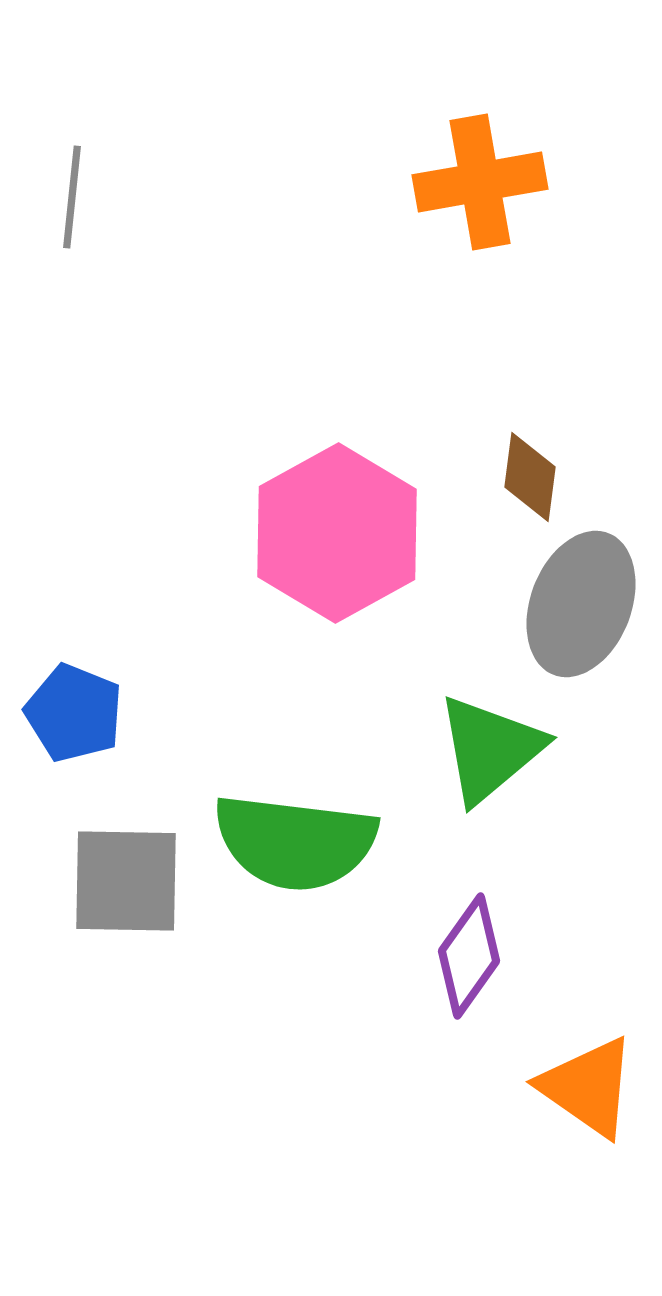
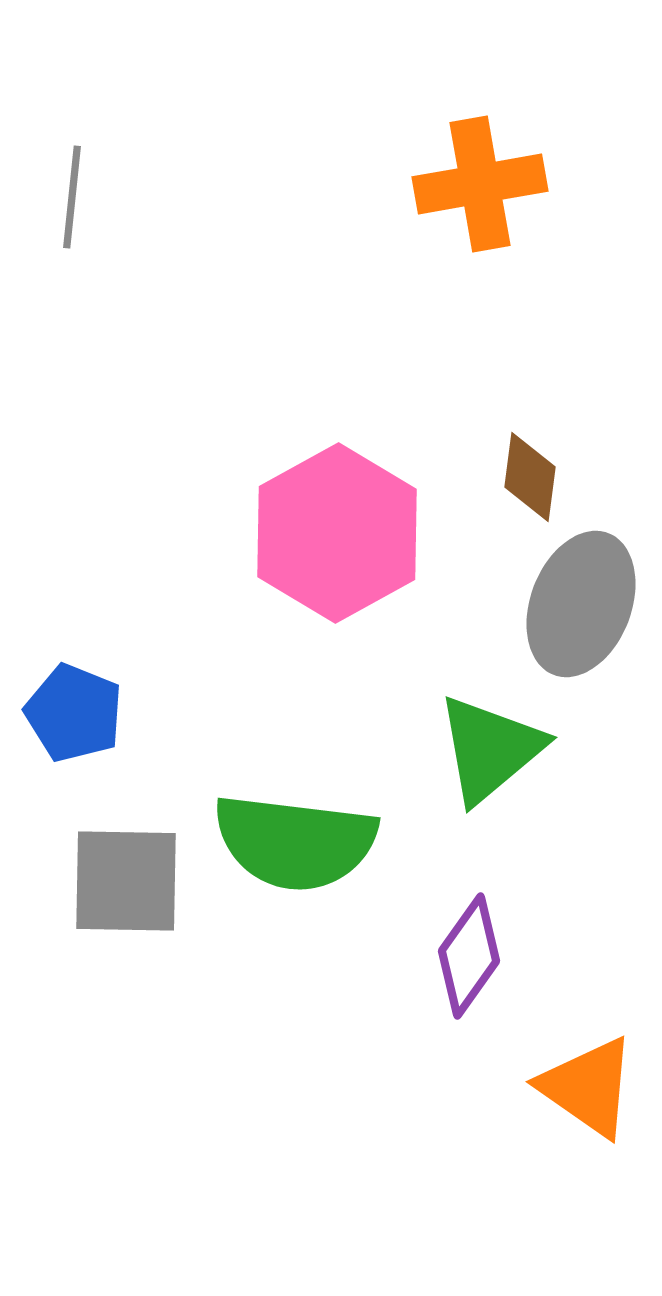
orange cross: moved 2 px down
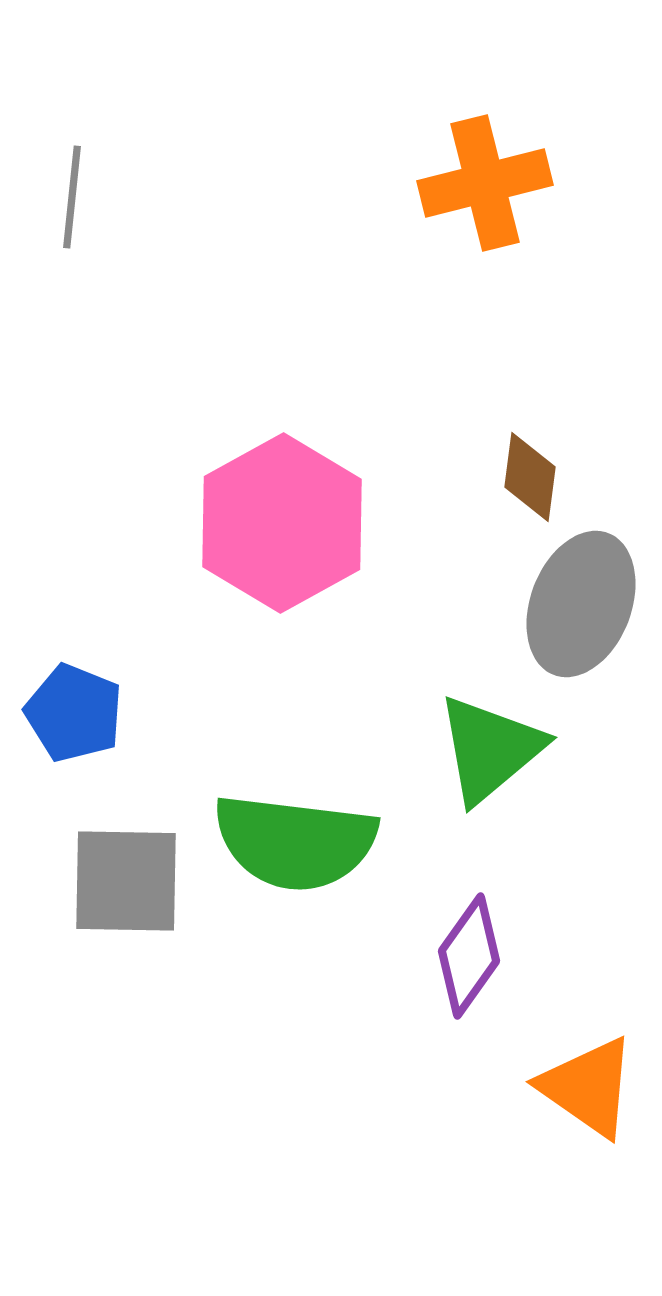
orange cross: moved 5 px right, 1 px up; rotated 4 degrees counterclockwise
pink hexagon: moved 55 px left, 10 px up
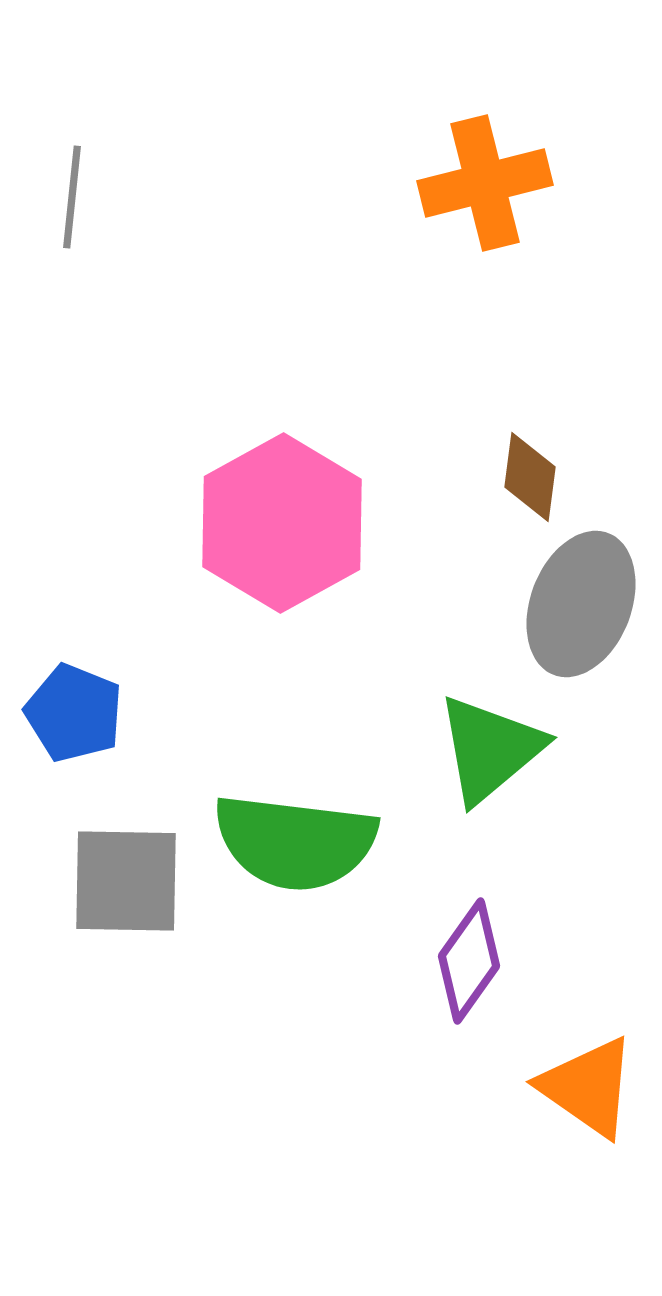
purple diamond: moved 5 px down
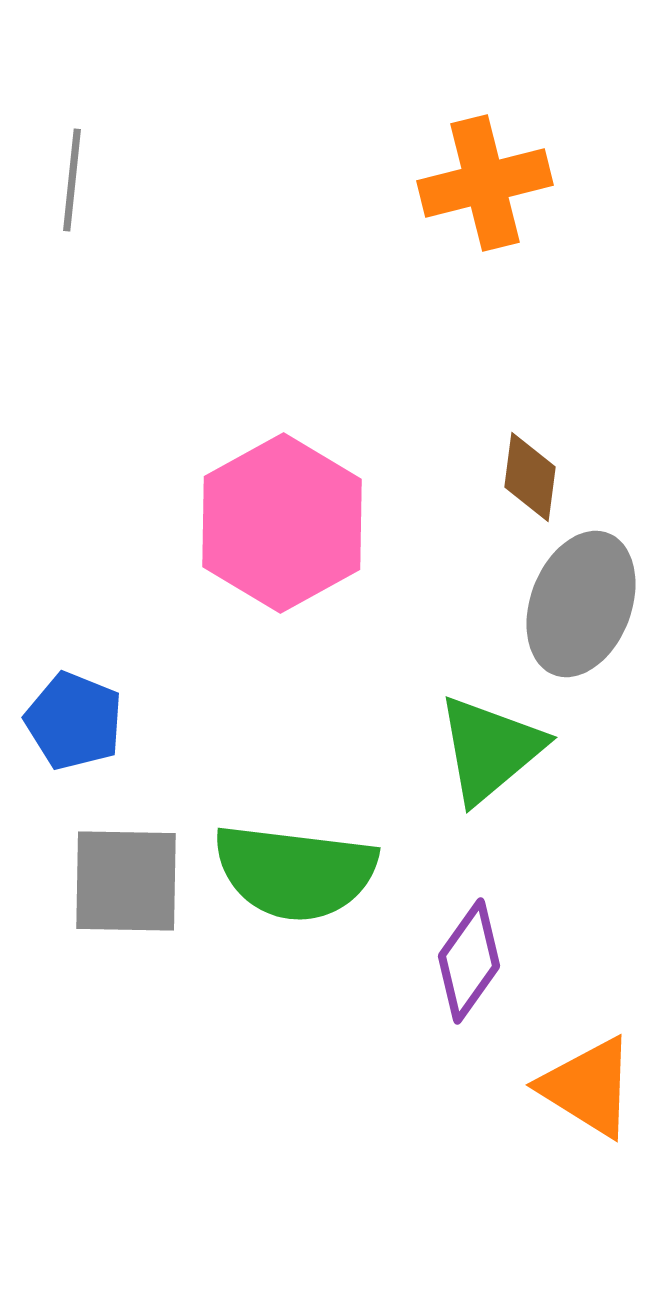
gray line: moved 17 px up
blue pentagon: moved 8 px down
green semicircle: moved 30 px down
orange triangle: rotated 3 degrees counterclockwise
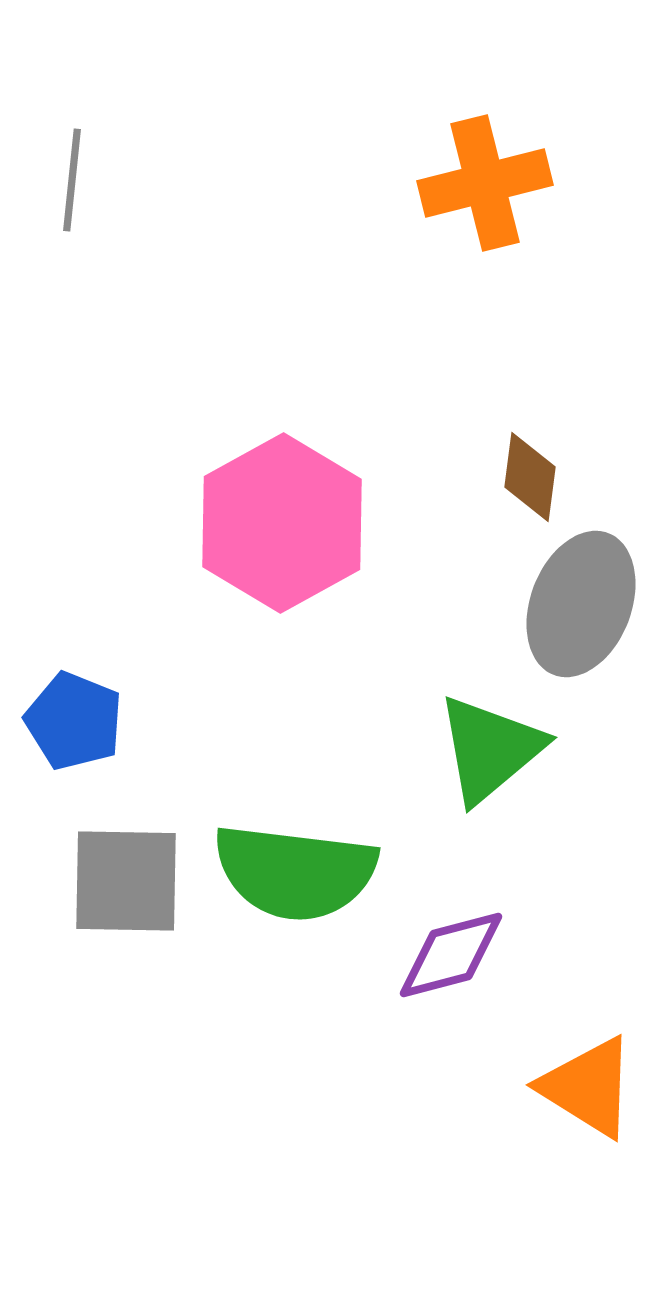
purple diamond: moved 18 px left, 6 px up; rotated 40 degrees clockwise
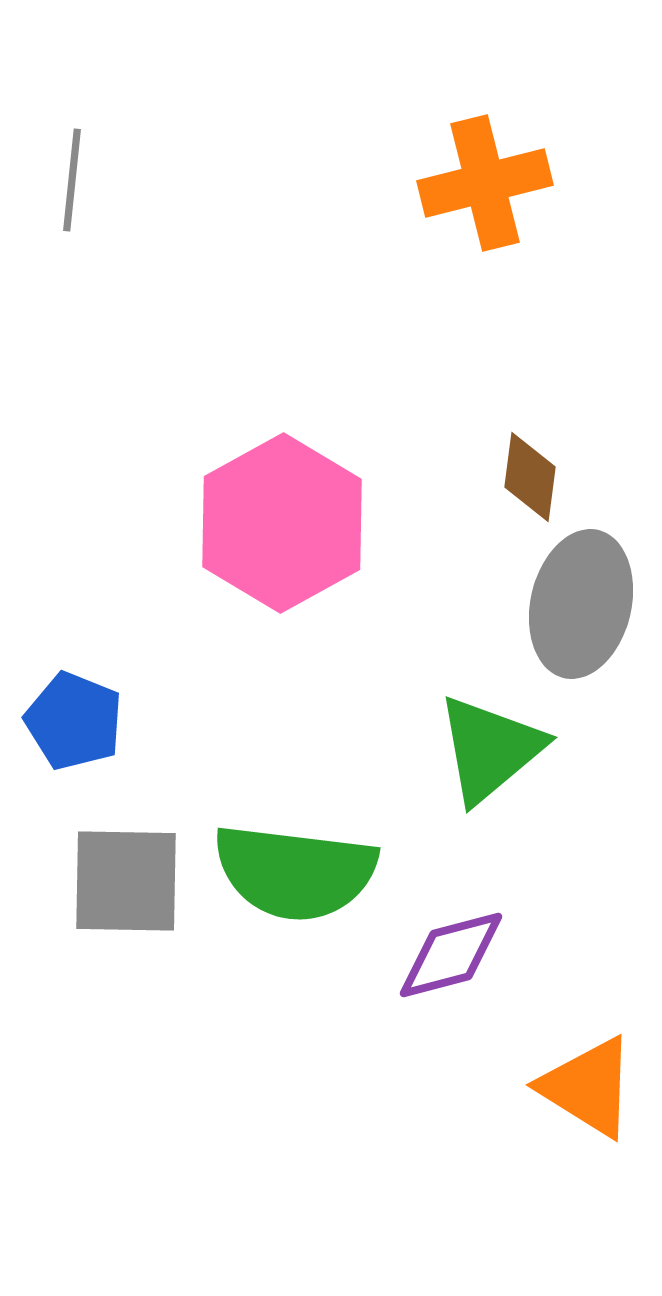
gray ellipse: rotated 8 degrees counterclockwise
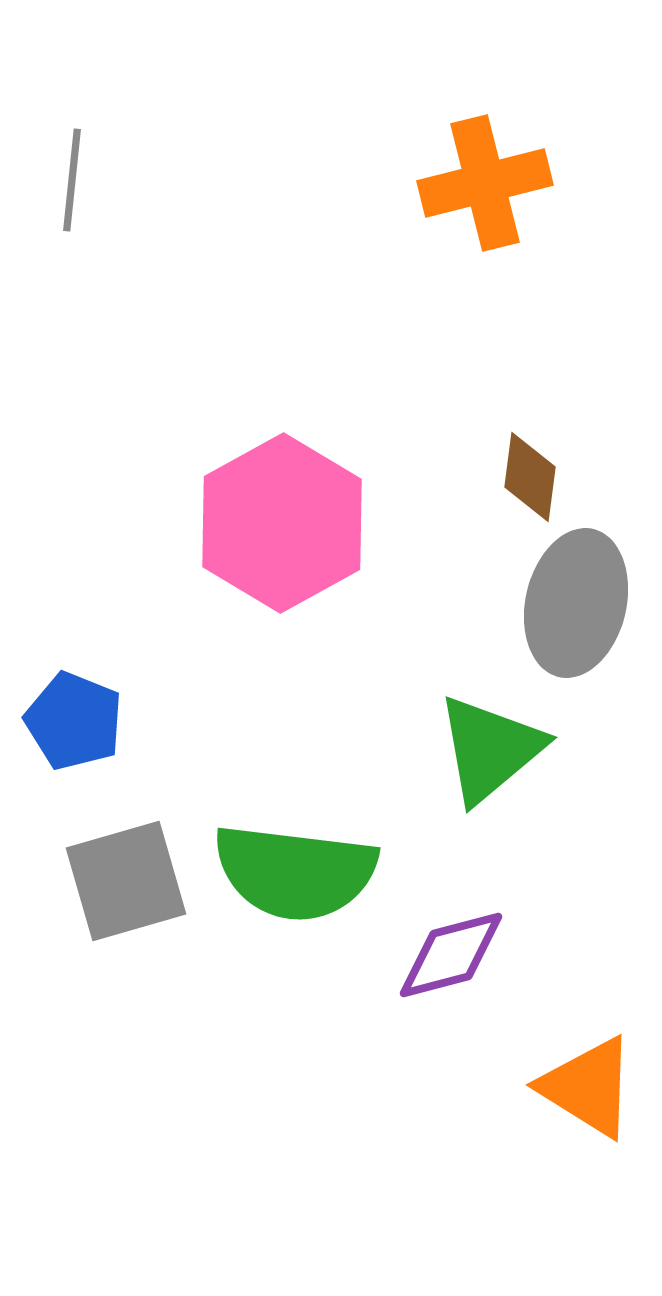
gray ellipse: moved 5 px left, 1 px up
gray square: rotated 17 degrees counterclockwise
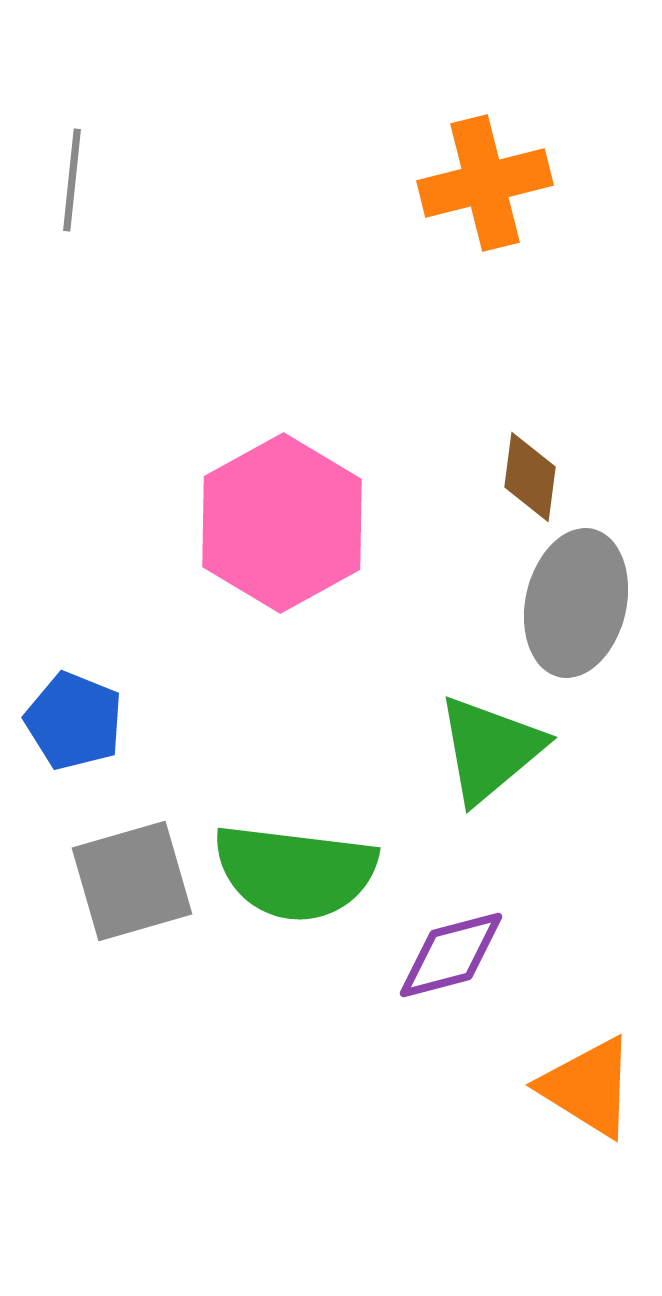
gray square: moved 6 px right
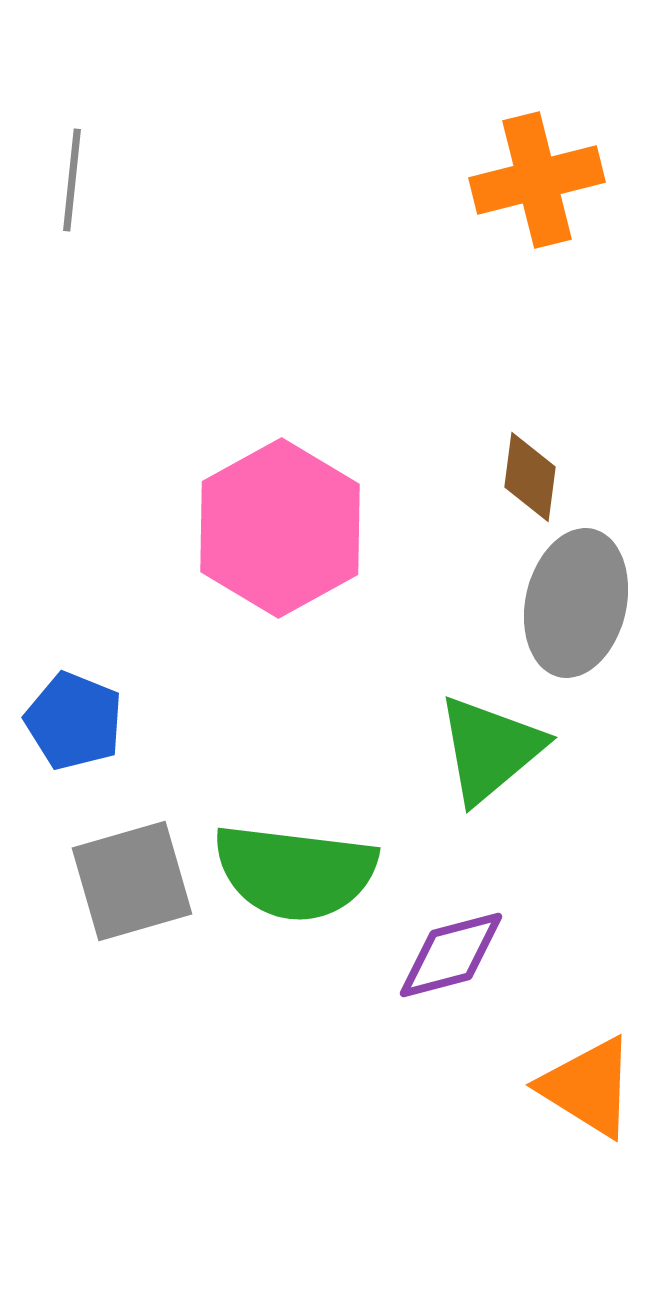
orange cross: moved 52 px right, 3 px up
pink hexagon: moved 2 px left, 5 px down
